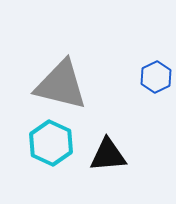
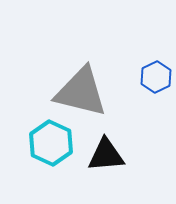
gray triangle: moved 20 px right, 7 px down
black triangle: moved 2 px left
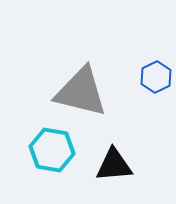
cyan hexagon: moved 1 px right, 7 px down; rotated 15 degrees counterclockwise
black triangle: moved 8 px right, 10 px down
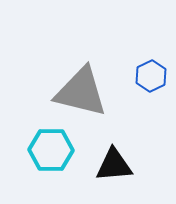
blue hexagon: moved 5 px left, 1 px up
cyan hexagon: moved 1 px left; rotated 9 degrees counterclockwise
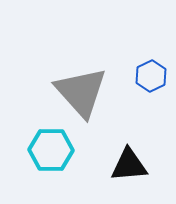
gray triangle: rotated 34 degrees clockwise
black triangle: moved 15 px right
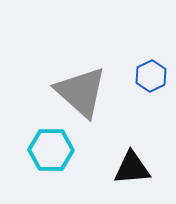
gray triangle: rotated 6 degrees counterclockwise
black triangle: moved 3 px right, 3 px down
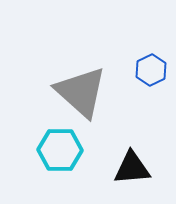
blue hexagon: moved 6 px up
cyan hexagon: moved 9 px right
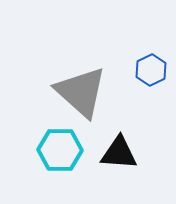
black triangle: moved 13 px left, 15 px up; rotated 9 degrees clockwise
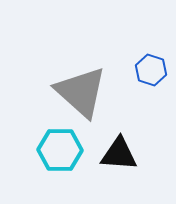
blue hexagon: rotated 16 degrees counterclockwise
black triangle: moved 1 px down
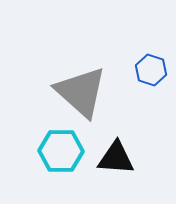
cyan hexagon: moved 1 px right, 1 px down
black triangle: moved 3 px left, 4 px down
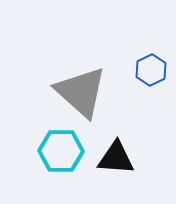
blue hexagon: rotated 16 degrees clockwise
